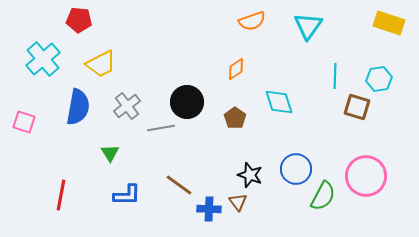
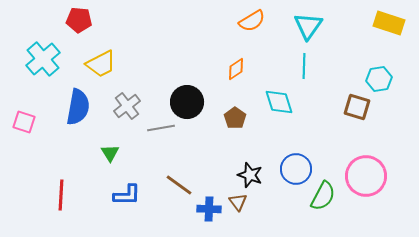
orange semicircle: rotated 12 degrees counterclockwise
cyan line: moved 31 px left, 10 px up
red line: rotated 8 degrees counterclockwise
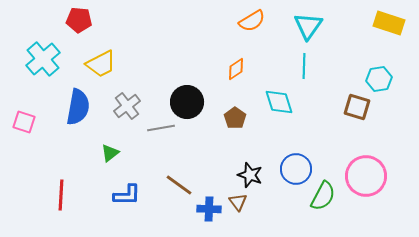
green triangle: rotated 24 degrees clockwise
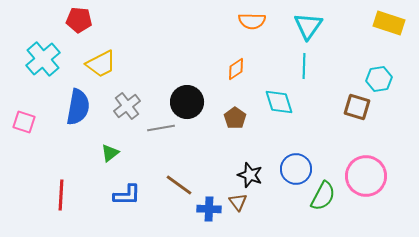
orange semicircle: rotated 32 degrees clockwise
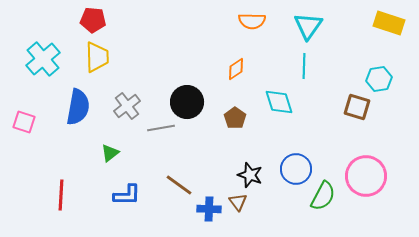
red pentagon: moved 14 px right
yellow trapezoid: moved 4 px left, 7 px up; rotated 64 degrees counterclockwise
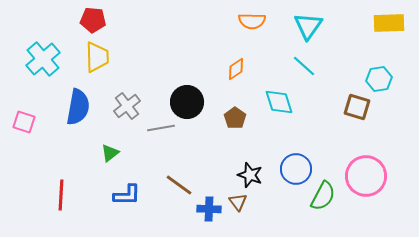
yellow rectangle: rotated 20 degrees counterclockwise
cyan line: rotated 50 degrees counterclockwise
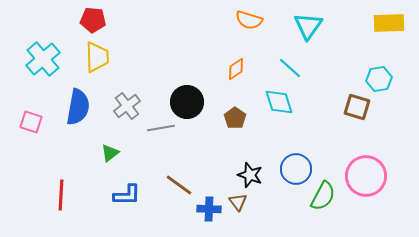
orange semicircle: moved 3 px left, 1 px up; rotated 16 degrees clockwise
cyan line: moved 14 px left, 2 px down
pink square: moved 7 px right
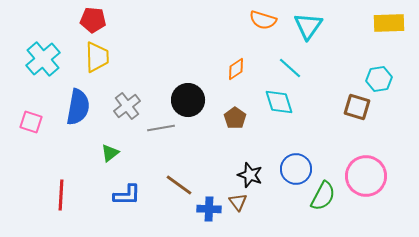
orange semicircle: moved 14 px right
black circle: moved 1 px right, 2 px up
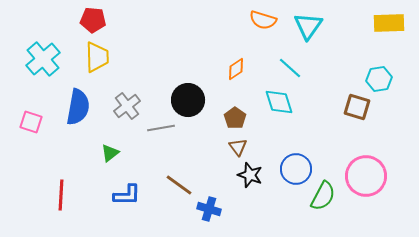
brown triangle: moved 55 px up
blue cross: rotated 15 degrees clockwise
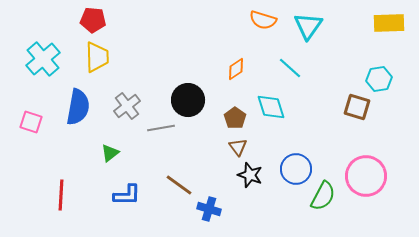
cyan diamond: moved 8 px left, 5 px down
